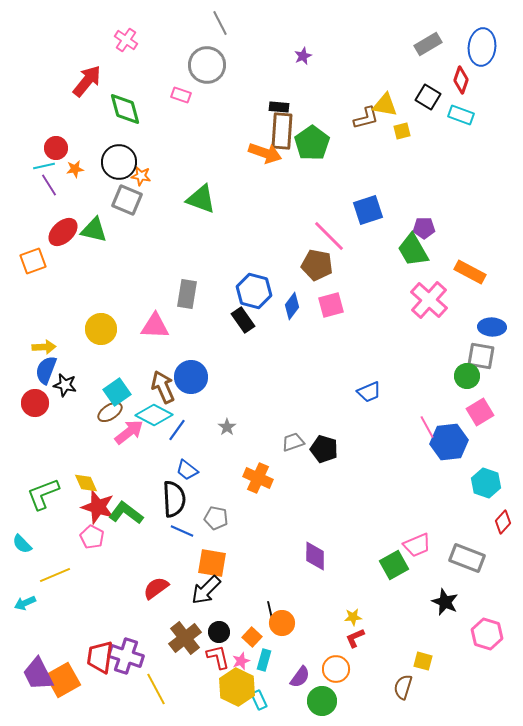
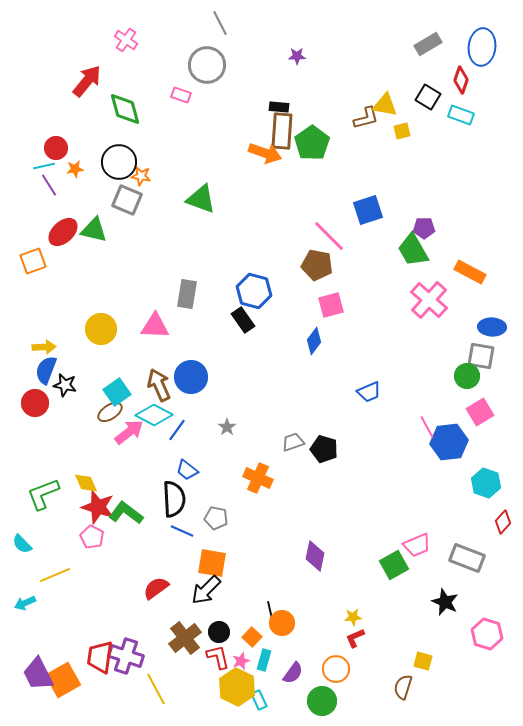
purple star at (303, 56): moved 6 px left; rotated 24 degrees clockwise
blue diamond at (292, 306): moved 22 px right, 35 px down
brown arrow at (163, 387): moved 4 px left, 2 px up
purple diamond at (315, 556): rotated 12 degrees clockwise
purple semicircle at (300, 677): moved 7 px left, 4 px up
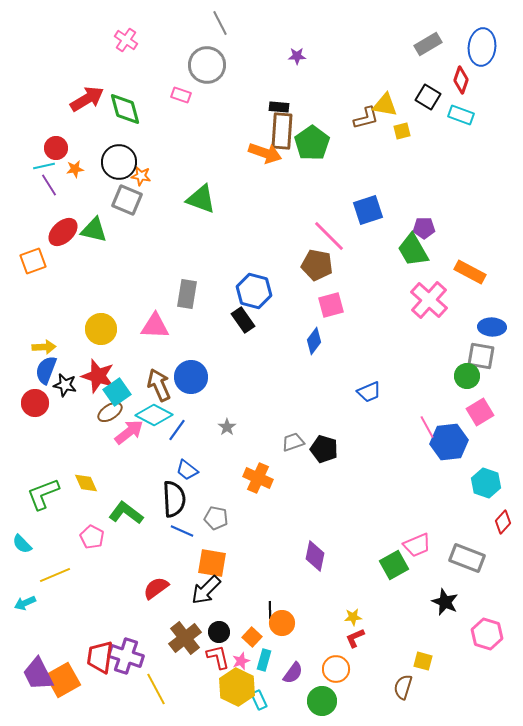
red arrow at (87, 81): moved 18 px down; rotated 20 degrees clockwise
red star at (98, 507): moved 131 px up
black line at (270, 610): rotated 12 degrees clockwise
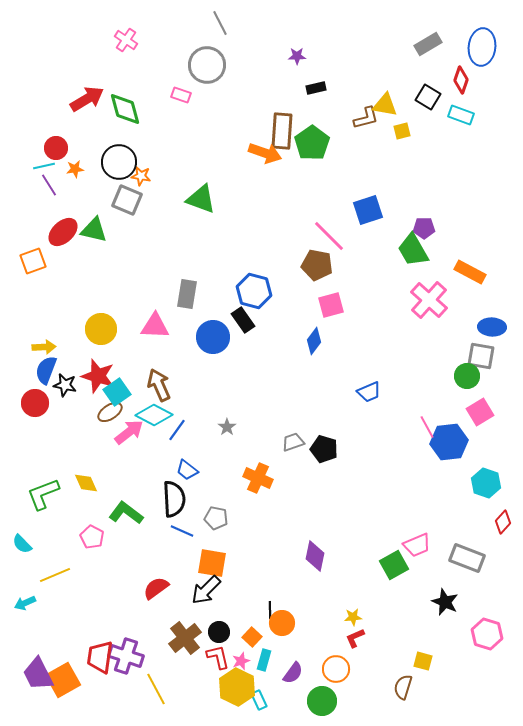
black rectangle at (279, 107): moved 37 px right, 19 px up; rotated 18 degrees counterclockwise
blue circle at (191, 377): moved 22 px right, 40 px up
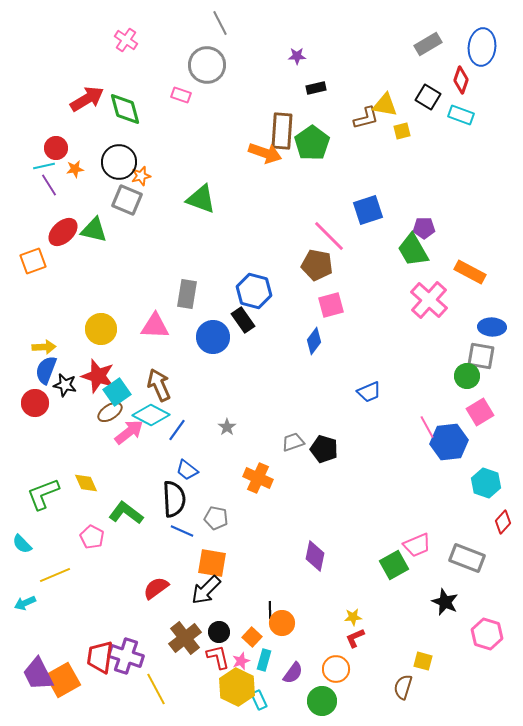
orange star at (141, 176): rotated 24 degrees counterclockwise
cyan diamond at (154, 415): moved 3 px left
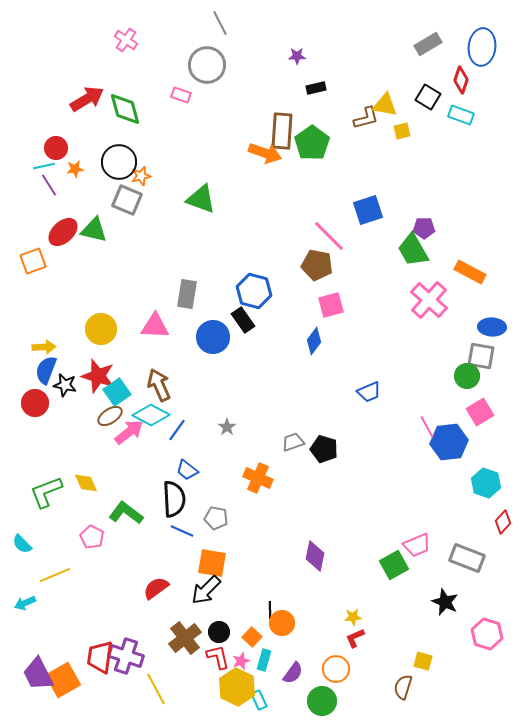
brown ellipse at (110, 412): moved 4 px down
green L-shape at (43, 494): moved 3 px right, 2 px up
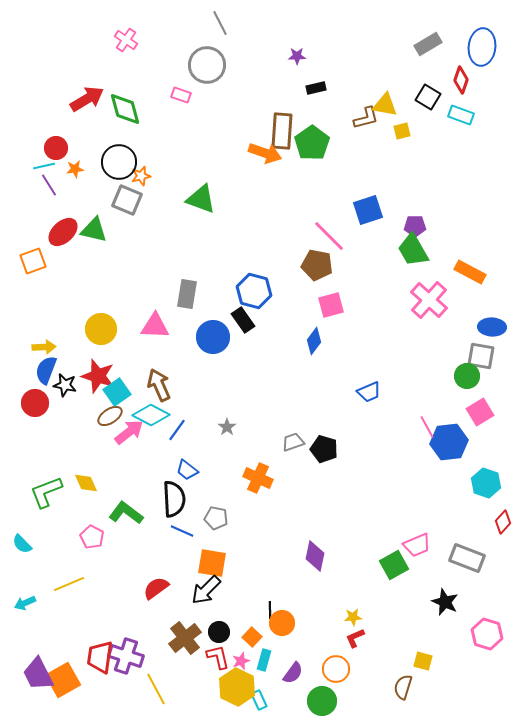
purple pentagon at (424, 228): moved 9 px left, 2 px up
yellow line at (55, 575): moved 14 px right, 9 px down
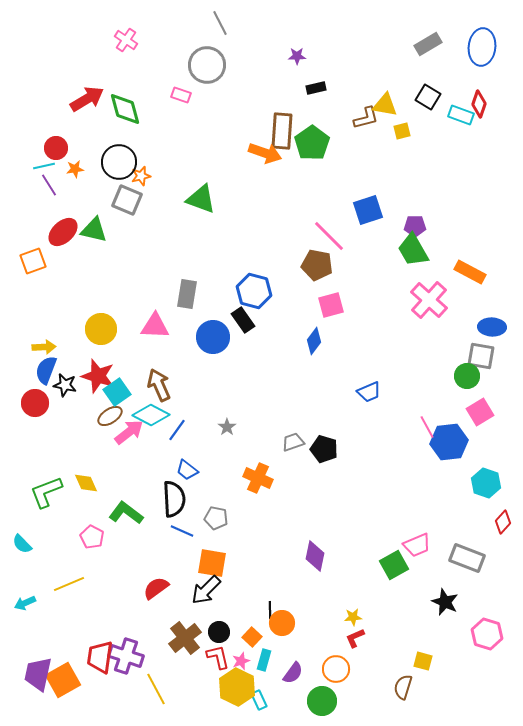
red diamond at (461, 80): moved 18 px right, 24 px down
purple trapezoid at (38, 674): rotated 39 degrees clockwise
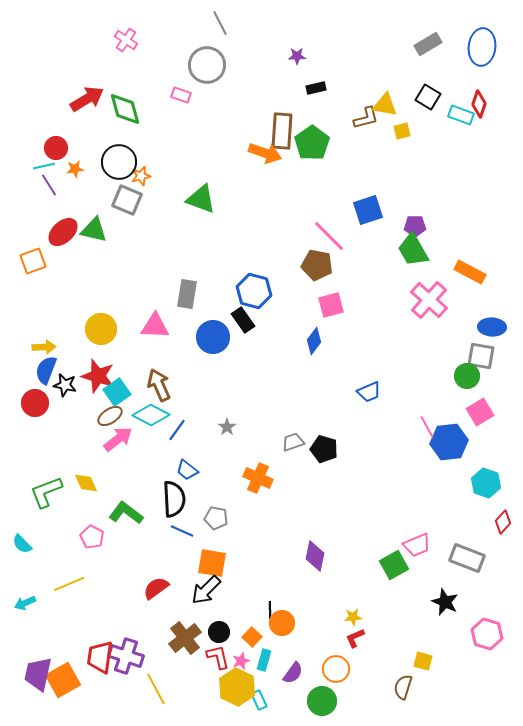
pink arrow at (129, 432): moved 11 px left, 7 px down
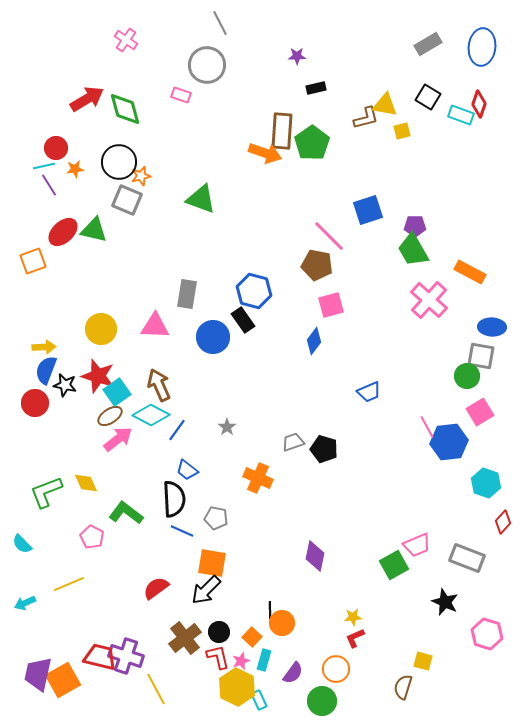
red trapezoid at (100, 657): rotated 96 degrees clockwise
